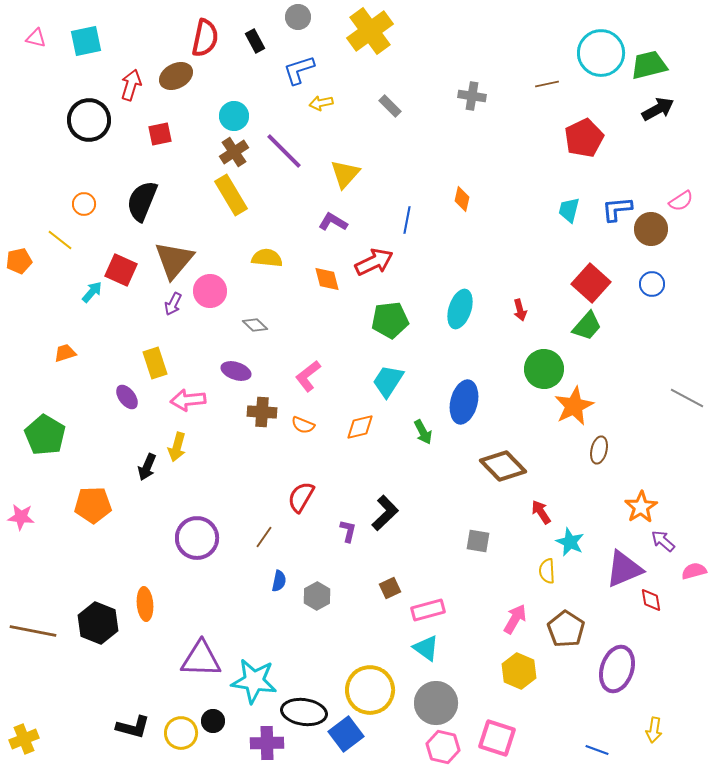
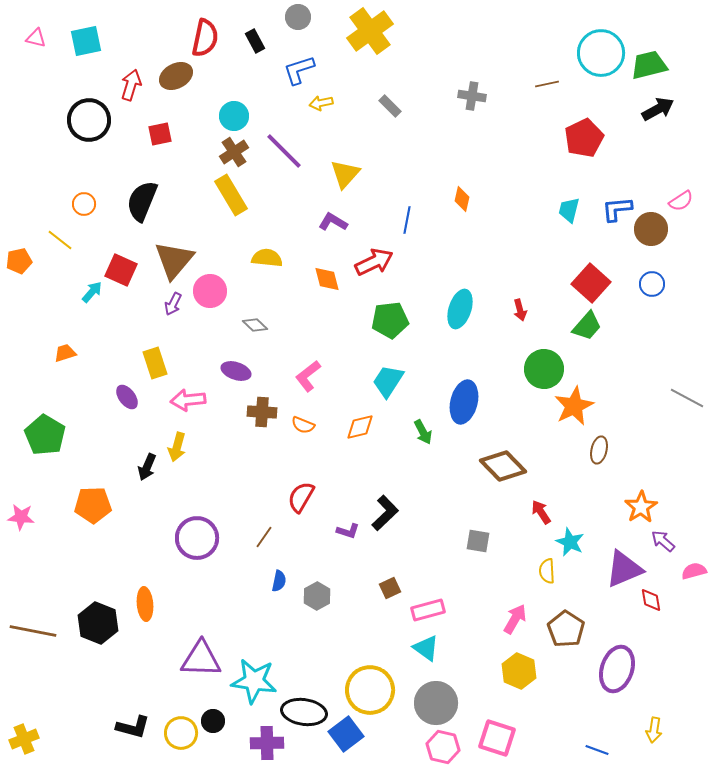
purple L-shape at (348, 531): rotated 95 degrees clockwise
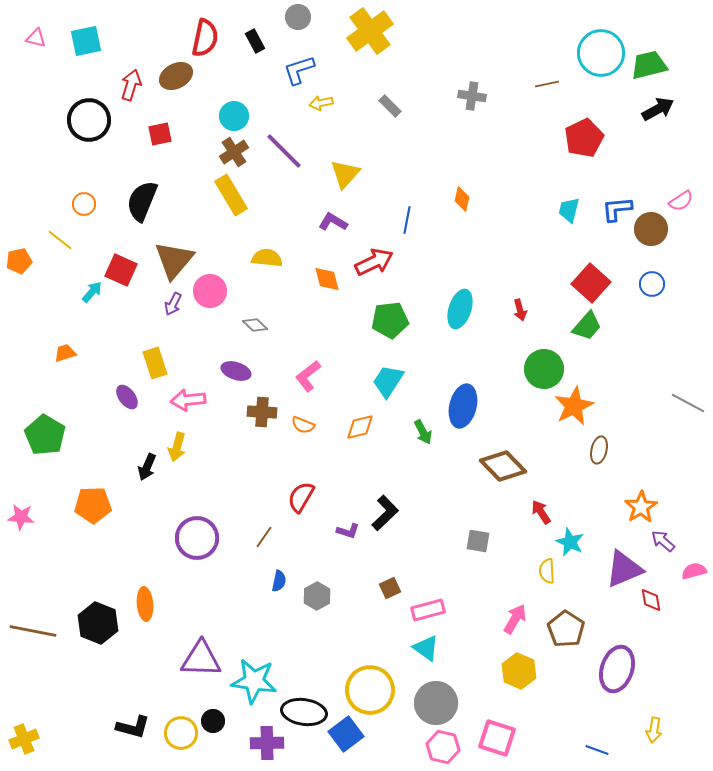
gray line at (687, 398): moved 1 px right, 5 px down
blue ellipse at (464, 402): moved 1 px left, 4 px down
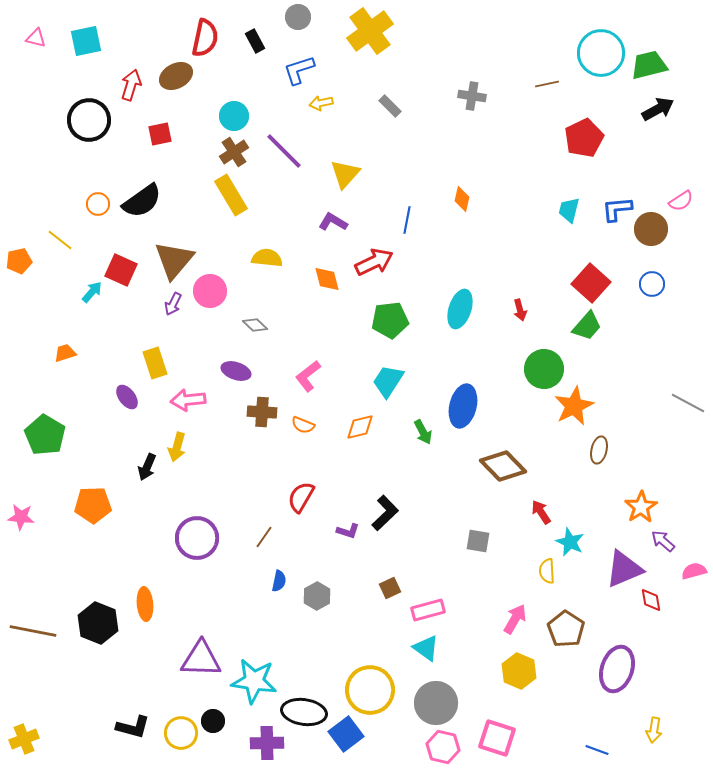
black semicircle at (142, 201): rotated 147 degrees counterclockwise
orange circle at (84, 204): moved 14 px right
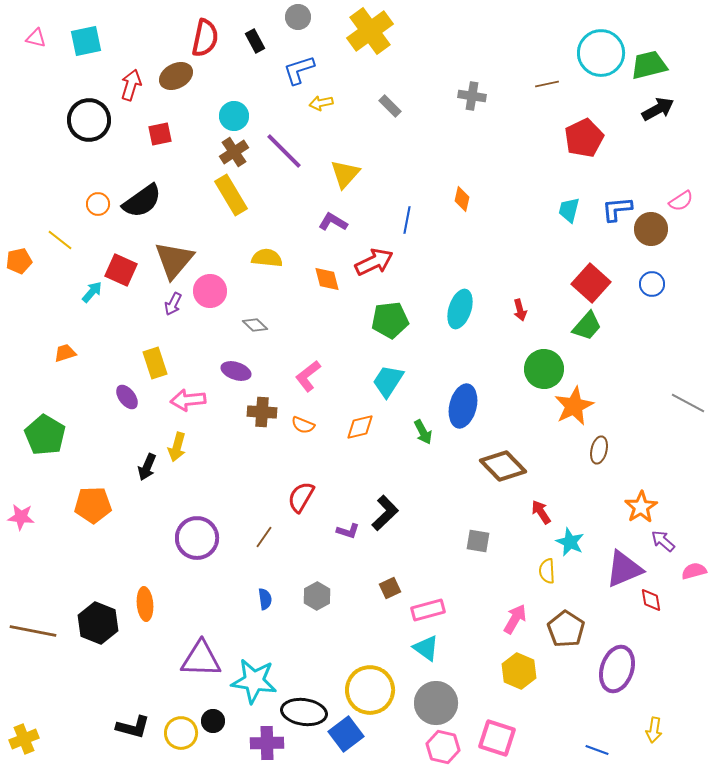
blue semicircle at (279, 581): moved 14 px left, 18 px down; rotated 20 degrees counterclockwise
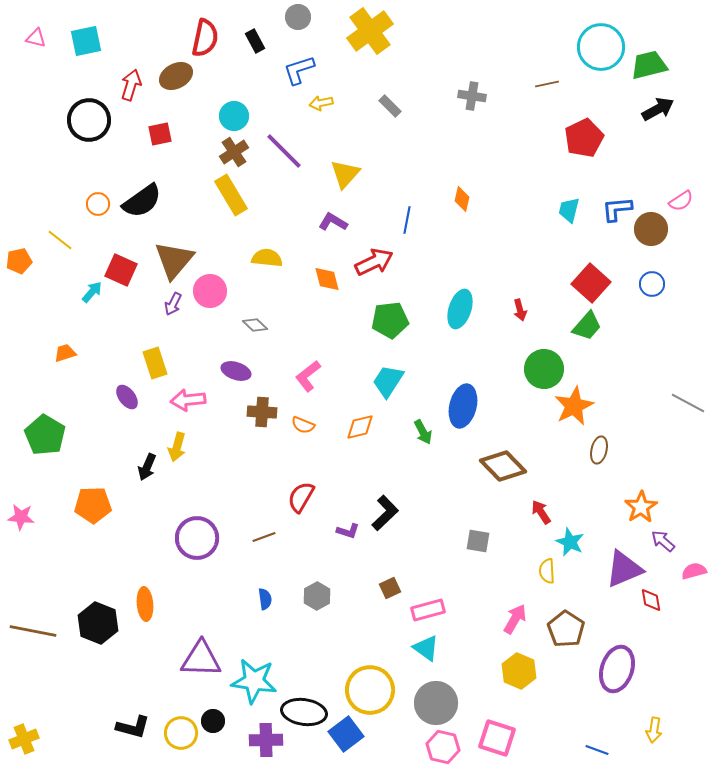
cyan circle at (601, 53): moved 6 px up
brown line at (264, 537): rotated 35 degrees clockwise
purple cross at (267, 743): moved 1 px left, 3 px up
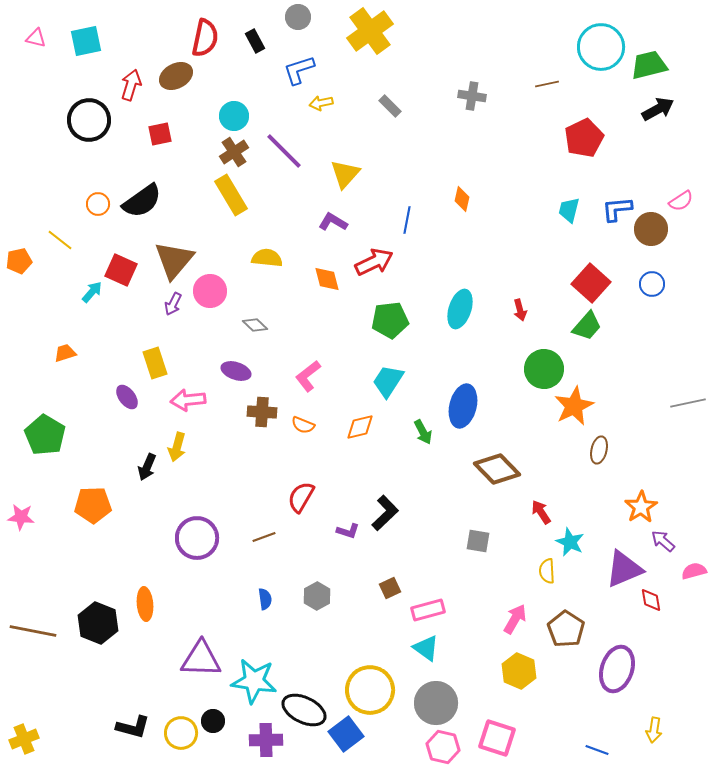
gray line at (688, 403): rotated 40 degrees counterclockwise
brown diamond at (503, 466): moved 6 px left, 3 px down
black ellipse at (304, 712): moved 2 px up; rotated 18 degrees clockwise
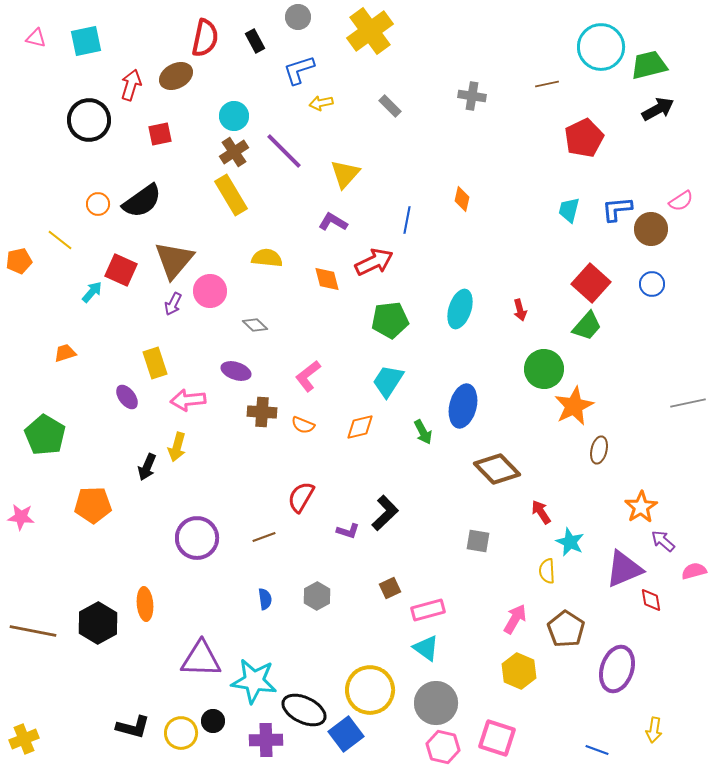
black hexagon at (98, 623): rotated 9 degrees clockwise
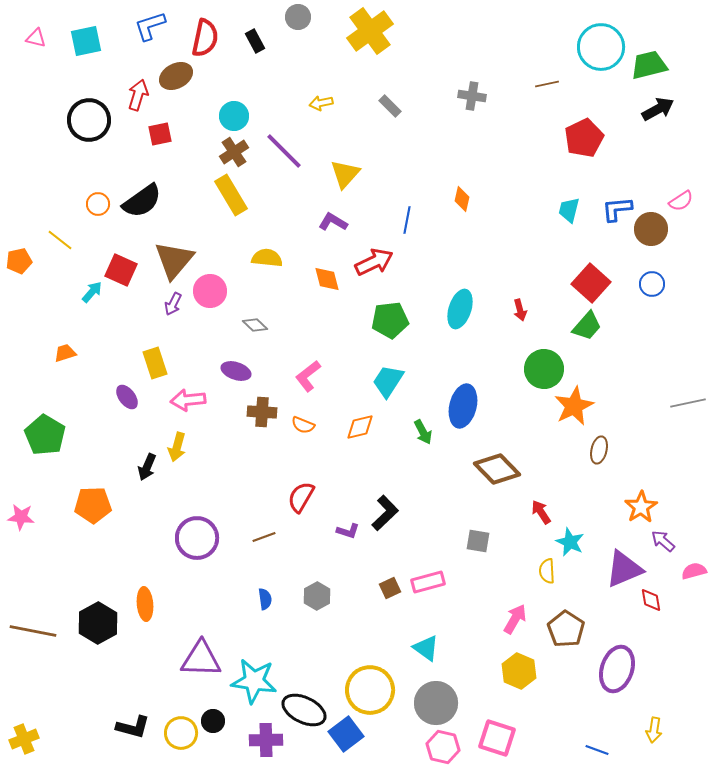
blue L-shape at (299, 70): moved 149 px left, 44 px up
red arrow at (131, 85): moved 7 px right, 10 px down
pink rectangle at (428, 610): moved 28 px up
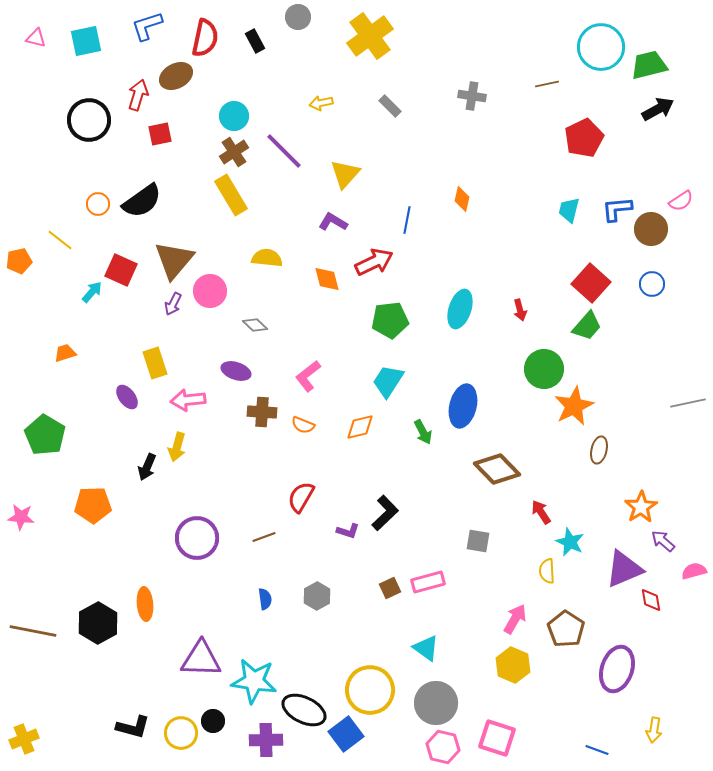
blue L-shape at (150, 26): moved 3 px left
yellow cross at (370, 31): moved 5 px down
yellow hexagon at (519, 671): moved 6 px left, 6 px up
